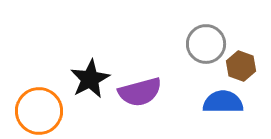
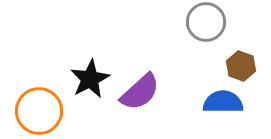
gray circle: moved 22 px up
purple semicircle: rotated 27 degrees counterclockwise
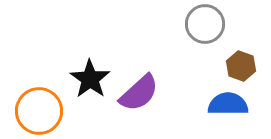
gray circle: moved 1 px left, 2 px down
black star: rotated 9 degrees counterclockwise
purple semicircle: moved 1 px left, 1 px down
blue semicircle: moved 5 px right, 2 px down
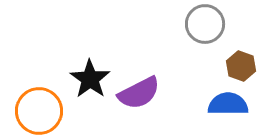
purple semicircle: rotated 15 degrees clockwise
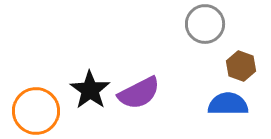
black star: moved 11 px down
orange circle: moved 3 px left
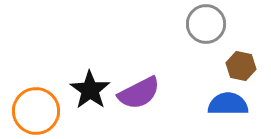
gray circle: moved 1 px right
brown hexagon: rotated 8 degrees counterclockwise
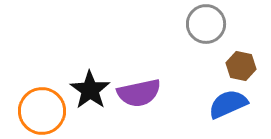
purple semicircle: rotated 15 degrees clockwise
blue semicircle: rotated 24 degrees counterclockwise
orange circle: moved 6 px right
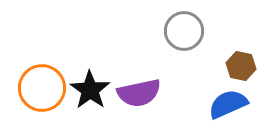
gray circle: moved 22 px left, 7 px down
orange circle: moved 23 px up
